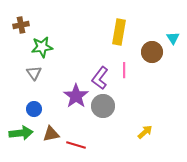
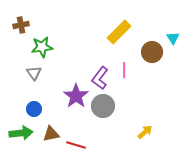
yellow rectangle: rotated 35 degrees clockwise
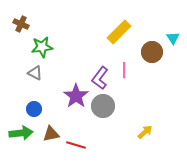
brown cross: moved 1 px up; rotated 35 degrees clockwise
gray triangle: moved 1 px right; rotated 28 degrees counterclockwise
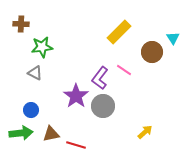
brown cross: rotated 21 degrees counterclockwise
pink line: rotated 56 degrees counterclockwise
blue circle: moved 3 px left, 1 px down
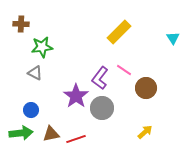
brown circle: moved 6 px left, 36 px down
gray circle: moved 1 px left, 2 px down
red line: moved 6 px up; rotated 36 degrees counterclockwise
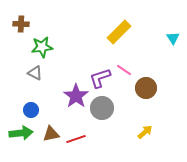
purple L-shape: rotated 35 degrees clockwise
